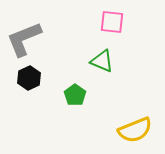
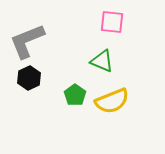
gray L-shape: moved 3 px right, 2 px down
yellow semicircle: moved 23 px left, 29 px up
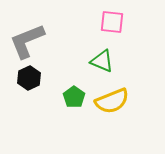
green pentagon: moved 1 px left, 2 px down
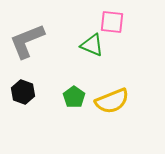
green triangle: moved 10 px left, 16 px up
black hexagon: moved 6 px left, 14 px down; rotated 15 degrees counterclockwise
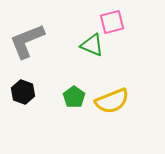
pink square: rotated 20 degrees counterclockwise
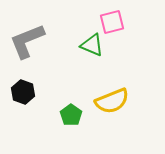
green pentagon: moved 3 px left, 18 px down
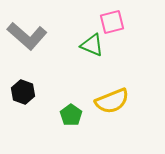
gray L-shape: moved 5 px up; rotated 117 degrees counterclockwise
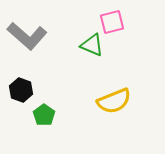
black hexagon: moved 2 px left, 2 px up
yellow semicircle: moved 2 px right
green pentagon: moved 27 px left
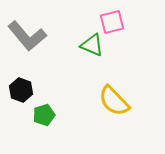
gray L-shape: rotated 9 degrees clockwise
yellow semicircle: rotated 68 degrees clockwise
green pentagon: rotated 20 degrees clockwise
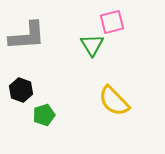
gray L-shape: rotated 54 degrees counterclockwise
green triangle: rotated 35 degrees clockwise
